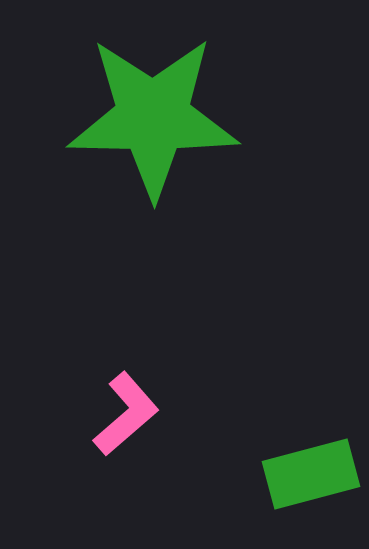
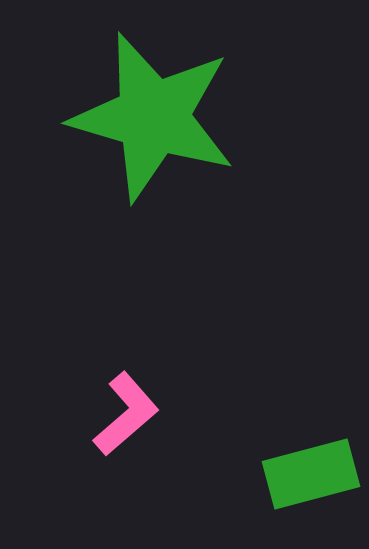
green star: rotated 15 degrees clockwise
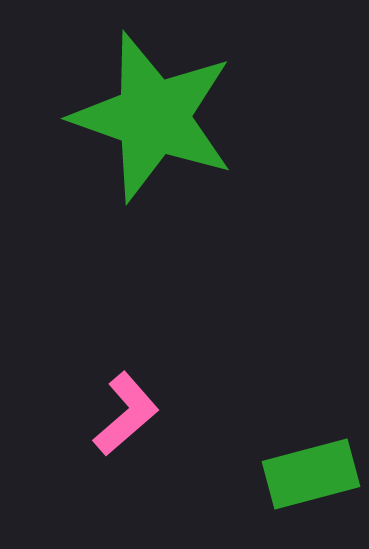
green star: rotated 3 degrees clockwise
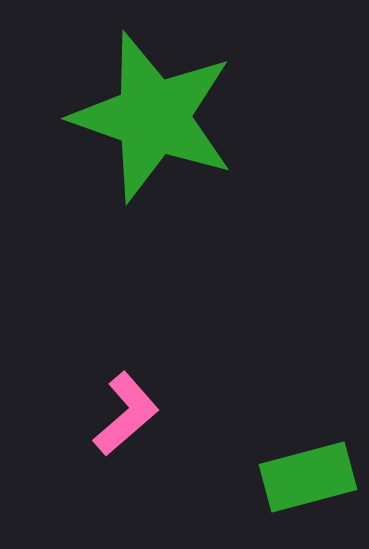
green rectangle: moved 3 px left, 3 px down
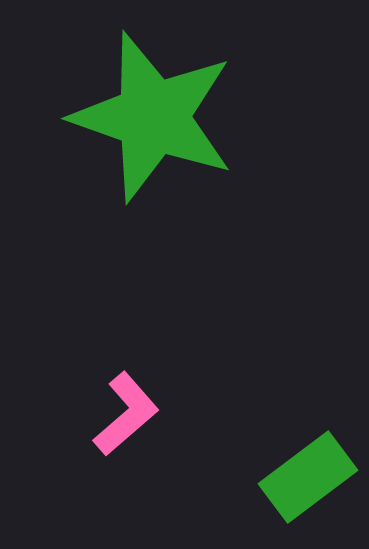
green rectangle: rotated 22 degrees counterclockwise
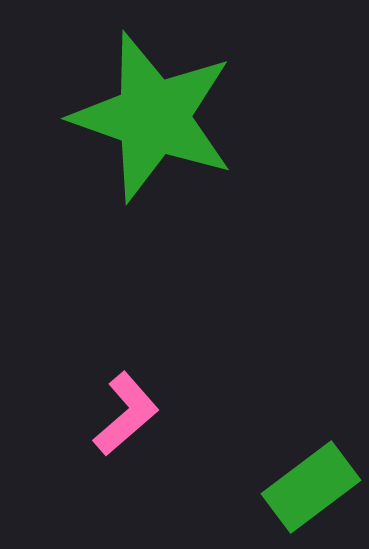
green rectangle: moved 3 px right, 10 px down
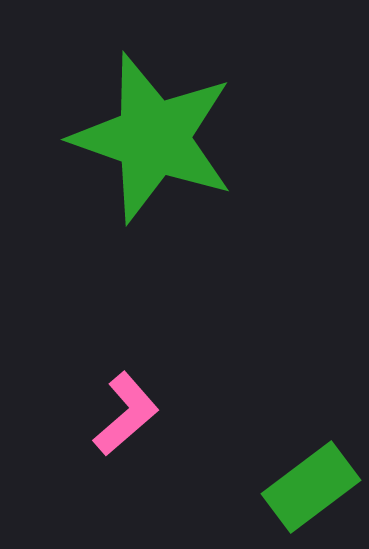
green star: moved 21 px down
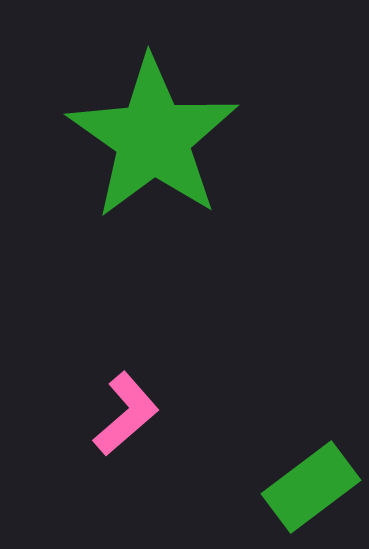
green star: rotated 16 degrees clockwise
